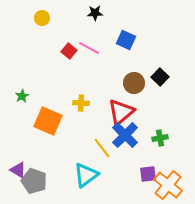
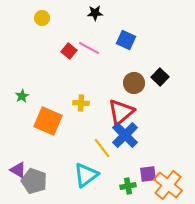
green cross: moved 32 px left, 48 px down
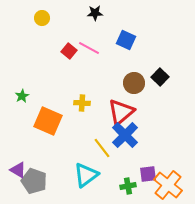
yellow cross: moved 1 px right
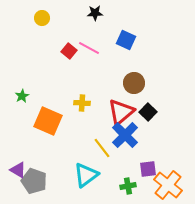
black square: moved 12 px left, 35 px down
purple square: moved 5 px up
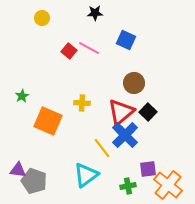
purple triangle: rotated 24 degrees counterclockwise
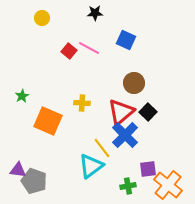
cyan triangle: moved 5 px right, 9 px up
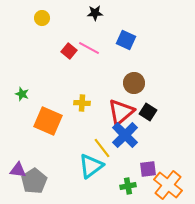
green star: moved 2 px up; rotated 24 degrees counterclockwise
black square: rotated 12 degrees counterclockwise
gray pentagon: rotated 20 degrees clockwise
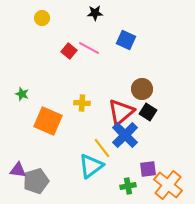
brown circle: moved 8 px right, 6 px down
gray pentagon: moved 2 px right; rotated 15 degrees clockwise
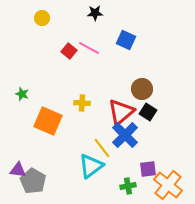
gray pentagon: moved 3 px left; rotated 25 degrees counterclockwise
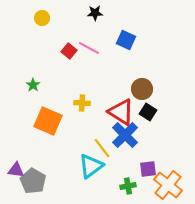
green star: moved 11 px right, 9 px up; rotated 16 degrees clockwise
red triangle: rotated 48 degrees counterclockwise
purple triangle: moved 2 px left
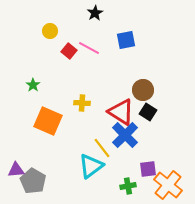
black star: rotated 28 degrees counterclockwise
yellow circle: moved 8 px right, 13 px down
blue square: rotated 36 degrees counterclockwise
brown circle: moved 1 px right, 1 px down
purple triangle: rotated 12 degrees counterclockwise
